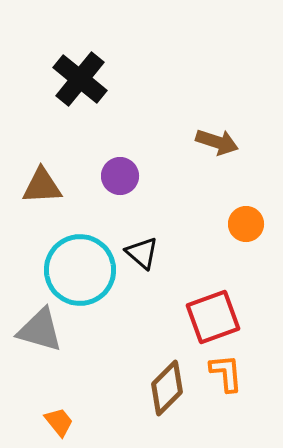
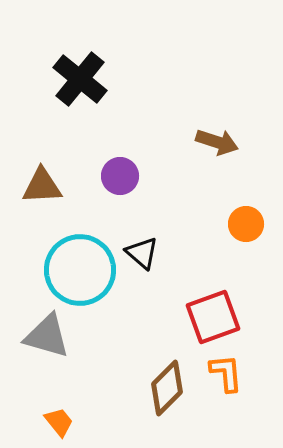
gray triangle: moved 7 px right, 6 px down
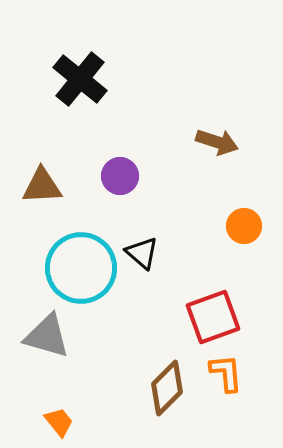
orange circle: moved 2 px left, 2 px down
cyan circle: moved 1 px right, 2 px up
